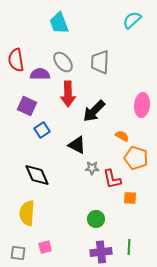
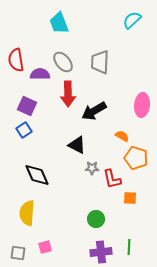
black arrow: rotated 15 degrees clockwise
blue square: moved 18 px left
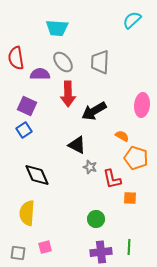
cyan trapezoid: moved 2 px left, 5 px down; rotated 65 degrees counterclockwise
red semicircle: moved 2 px up
gray star: moved 2 px left, 1 px up; rotated 16 degrees clockwise
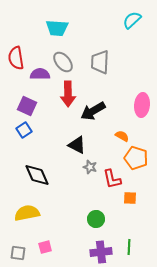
black arrow: moved 1 px left
yellow semicircle: rotated 75 degrees clockwise
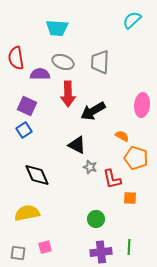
gray ellipse: rotated 30 degrees counterclockwise
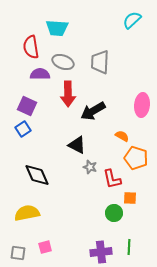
red semicircle: moved 15 px right, 11 px up
blue square: moved 1 px left, 1 px up
green circle: moved 18 px right, 6 px up
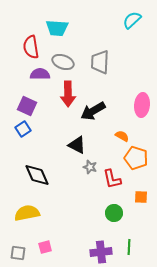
orange square: moved 11 px right, 1 px up
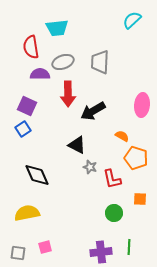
cyan trapezoid: rotated 10 degrees counterclockwise
gray ellipse: rotated 40 degrees counterclockwise
orange square: moved 1 px left, 2 px down
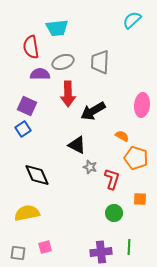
red L-shape: rotated 150 degrees counterclockwise
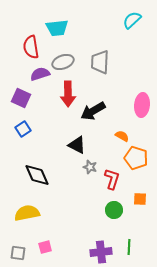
purple semicircle: rotated 18 degrees counterclockwise
purple square: moved 6 px left, 8 px up
green circle: moved 3 px up
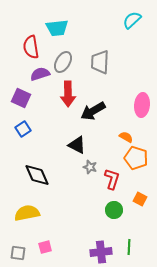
gray ellipse: rotated 40 degrees counterclockwise
orange semicircle: moved 4 px right, 1 px down
orange square: rotated 24 degrees clockwise
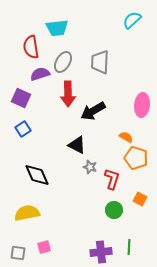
pink square: moved 1 px left
